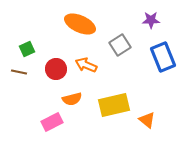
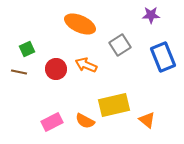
purple star: moved 5 px up
orange semicircle: moved 13 px right, 22 px down; rotated 42 degrees clockwise
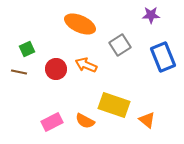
yellow rectangle: rotated 32 degrees clockwise
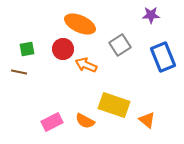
green square: rotated 14 degrees clockwise
red circle: moved 7 px right, 20 px up
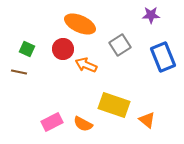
green square: rotated 35 degrees clockwise
orange semicircle: moved 2 px left, 3 px down
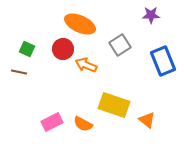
blue rectangle: moved 4 px down
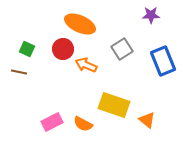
gray square: moved 2 px right, 4 px down
